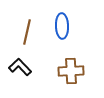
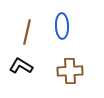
black L-shape: moved 1 px right, 1 px up; rotated 15 degrees counterclockwise
brown cross: moved 1 px left
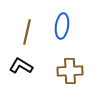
blue ellipse: rotated 10 degrees clockwise
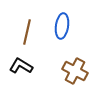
brown cross: moved 5 px right; rotated 30 degrees clockwise
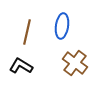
brown cross: moved 8 px up; rotated 10 degrees clockwise
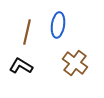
blue ellipse: moved 4 px left, 1 px up
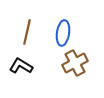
blue ellipse: moved 5 px right, 8 px down
brown cross: rotated 25 degrees clockwise
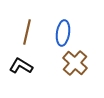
brown cross: rotated 20 degrees counterclockwise
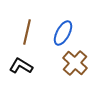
blue ellipse: rotated 20 degrees clockwise
